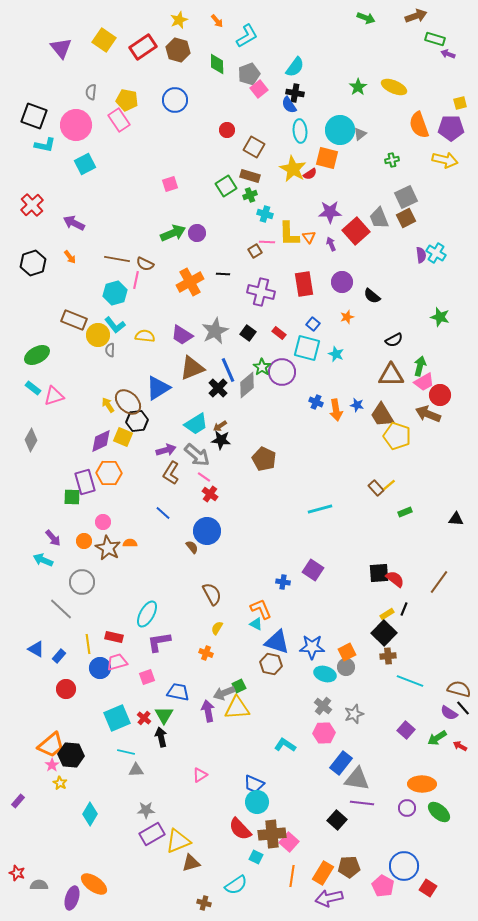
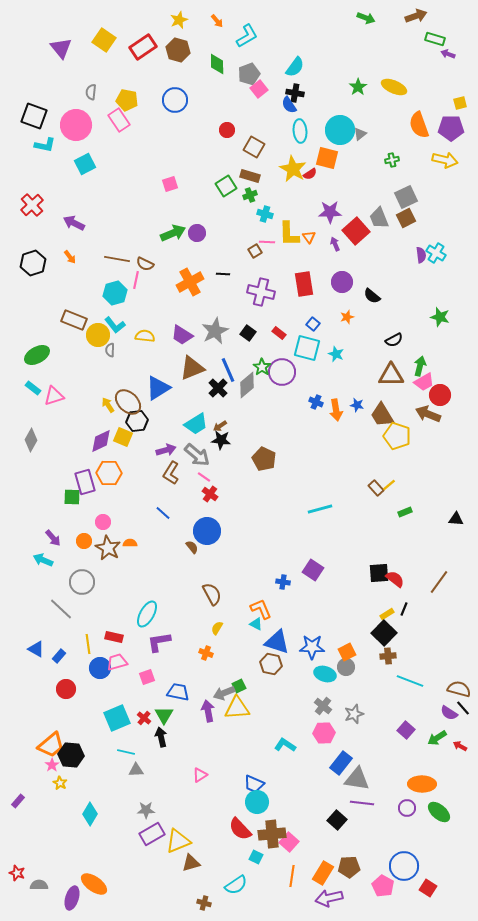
purple arrow at (331, 244): moved 4 px right
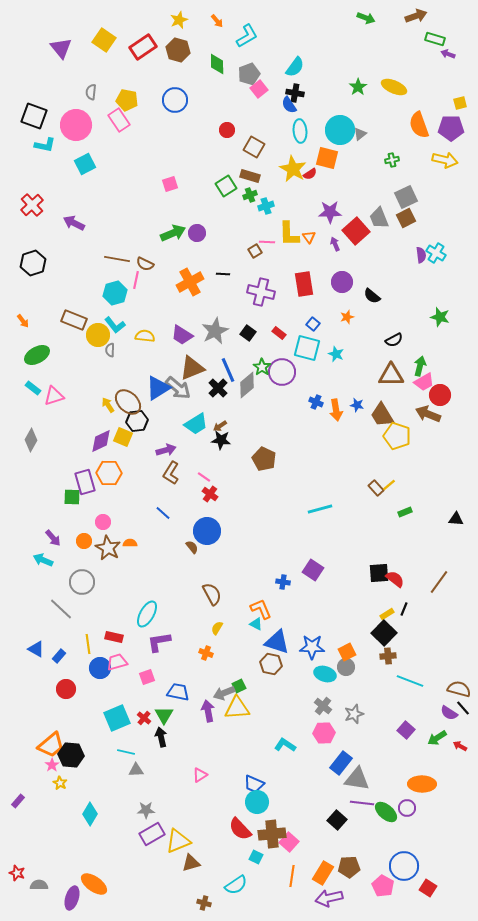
cyan cross at (265, 214): moved 1 px right, 8 px up; rotated 35 degrees counterclockwise
orange arrow at (70, 257): moved 47 px left, 64 px down
gray arrow at (197, 455): moved 19 px left, 67 px up
green ellipse at (439, 812): moved 53 px left
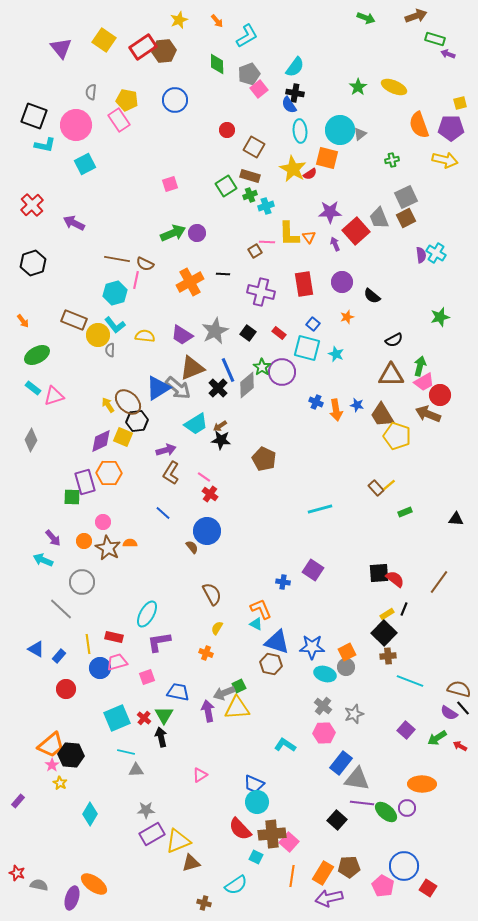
brown hexagon at (178, 50): moved 14 px left, 1 px down; rotated 20 degrees counterclockwise
green star at (440, 317): rotated 30 degrees counterclockwise
gray semicircle at (39, 885): rotated 12 degrees clockwise
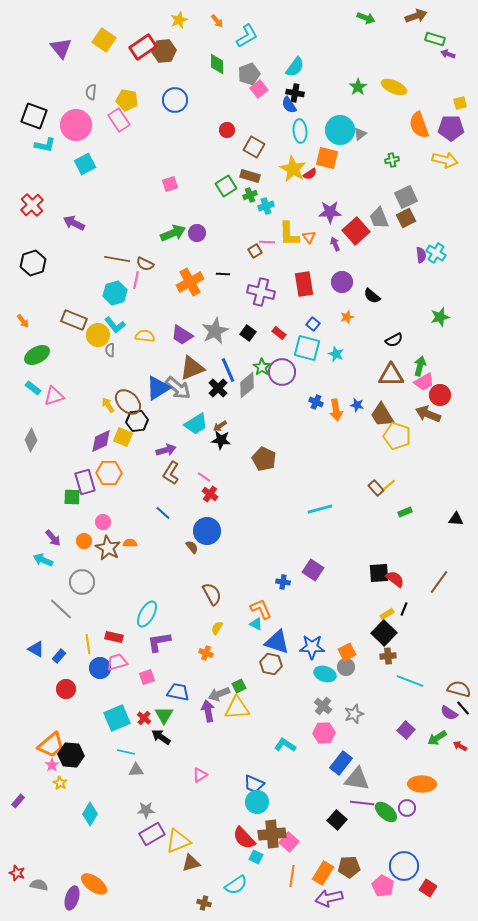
gray arrow at (224, 693): moved 5 px left, 1 px down
black arrow at (161, 737): rotated 42 degrees counterclockwise
red semicircle at (240, 829): moved 4 px right, 9 px down
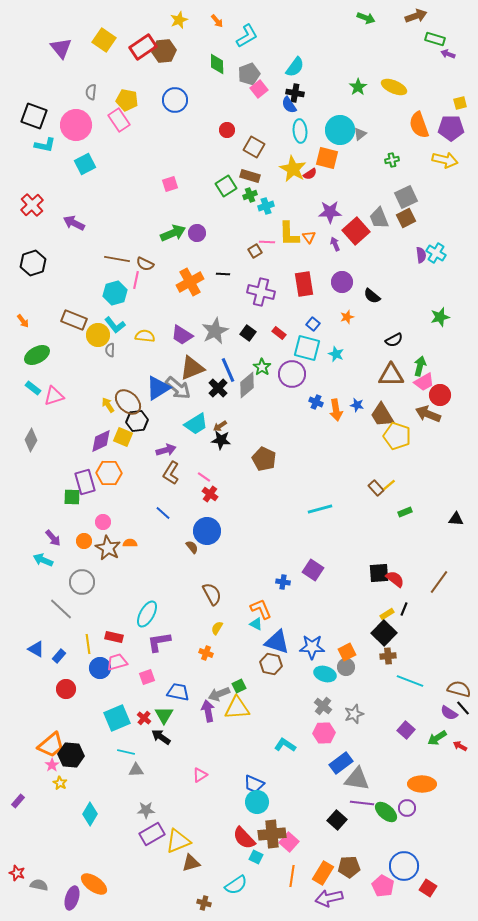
purple circle at (282, 372): moved 10 px right, 2 px down
blue rectangle at (341, 763): rotated 15 degrees clockwise
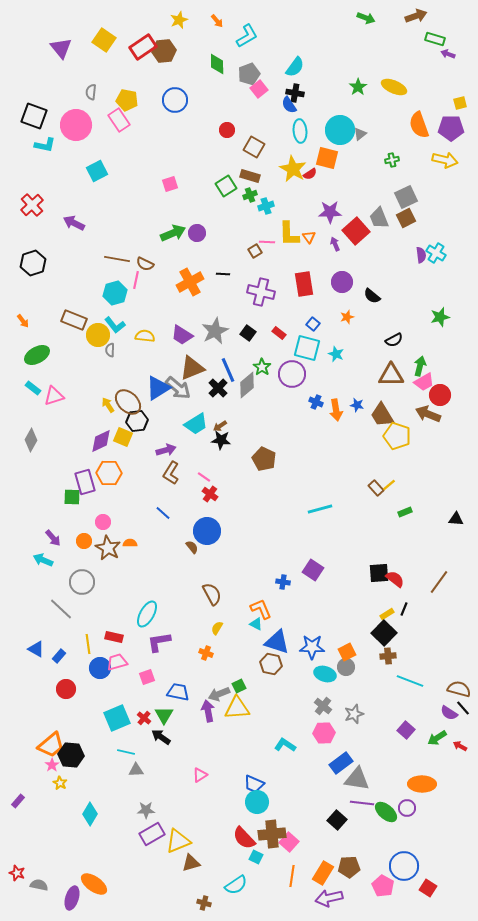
cyan square at (85, 164): moved 12 px right, 7 px down
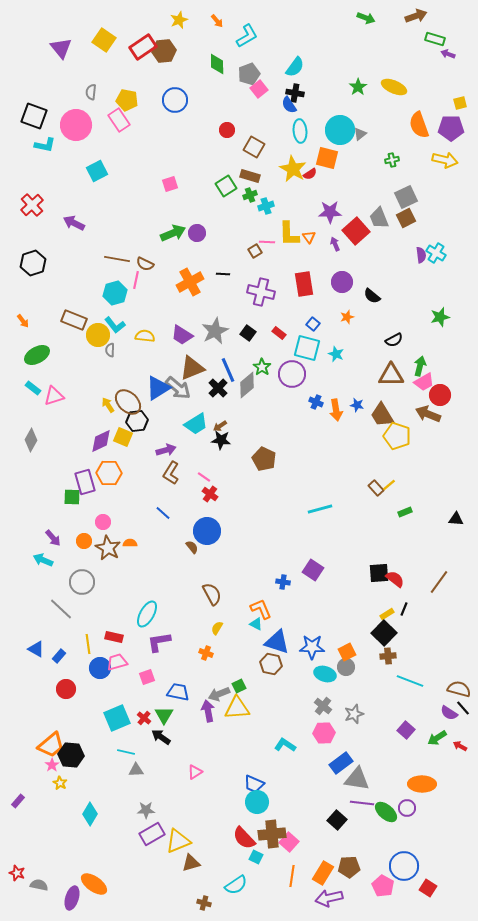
pink triangle at (200, 775): moved 5 px left, 3 px up
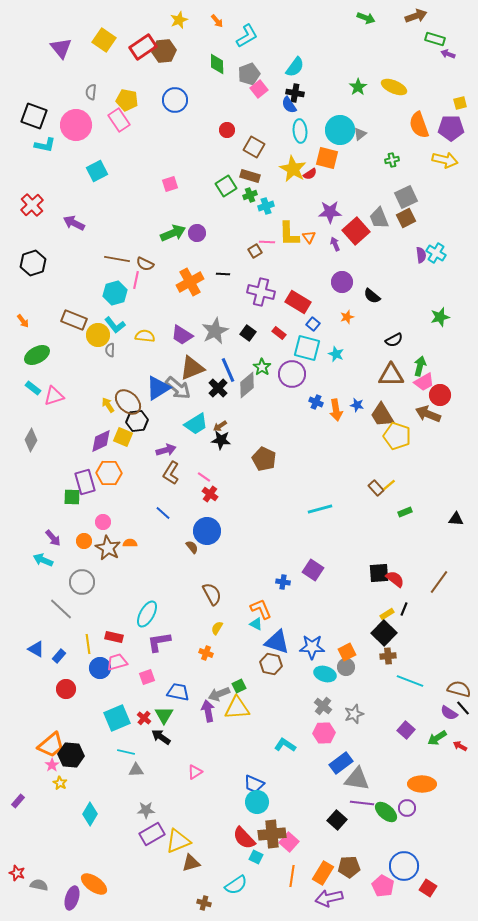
red rectangle at (304, 284): moved 6 px left, 18 px down; rotated 50 degrees counterclockwise
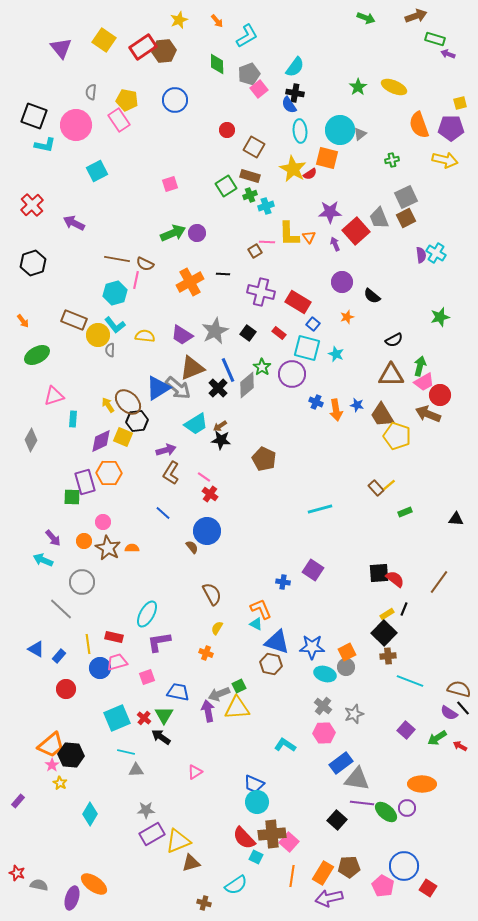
cyan rectangle at (33, 388): moved 40 px right, 31 px down; rotated 56 degrees clockwise
orange semicircle at (130, 543): moved 2 px right, 5 px down
